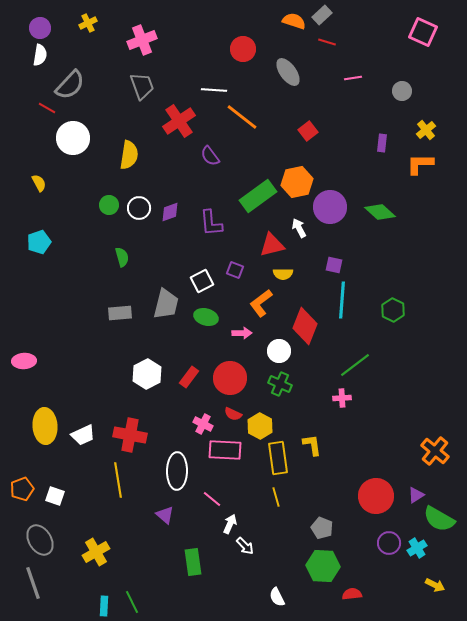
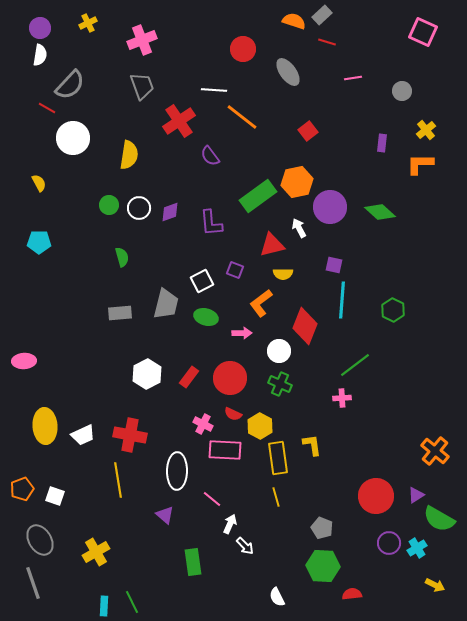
cyan pentagon at (39, 242): rotated 20 degrees clockwise
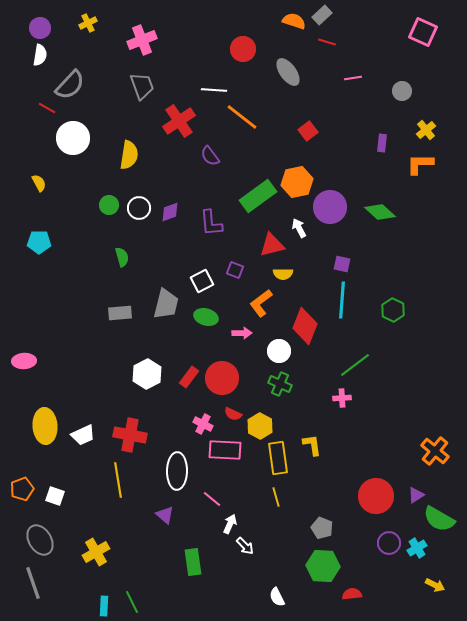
purple square at (334, 265): moved 8 px right, 1 px up
red circle at (230, 378): moved 8 px left
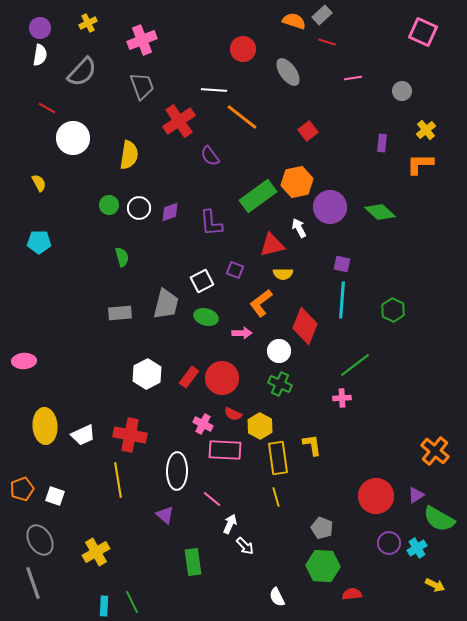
gray semicircle at (70, 85): moved 12 px right, 13 px up
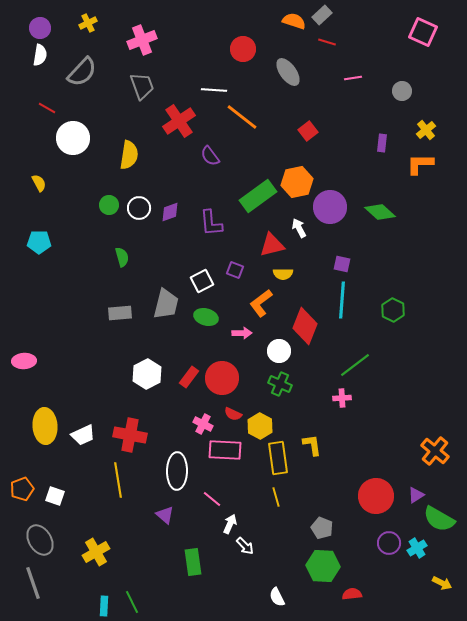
yellow arrow at (435, 585): moved 7 px right, 2 px up
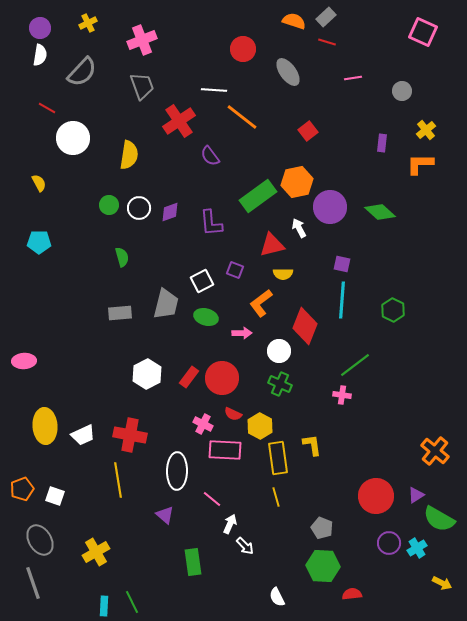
gray rectangle at (322, 15): moved 4 px right, 2 px down
pink cross at (342, 398): moved 3 px up; rotated 12 degrees clockwise
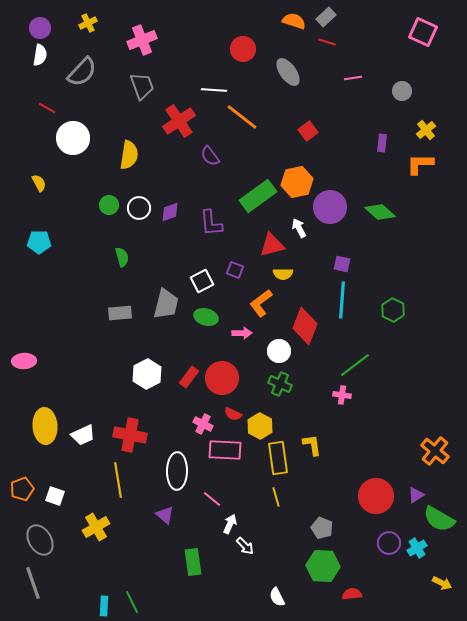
yellow cross at (96, 552): moved 25 px up
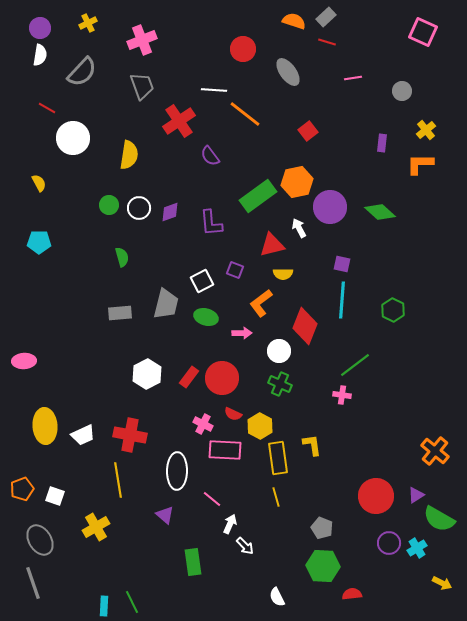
orange line at (242, 117): moved 3 px right, 3 px up
